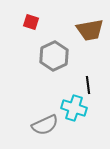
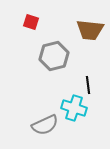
brown trapezoid: rotated 16 degrees clockwise
gray hexagon: rotated 12 degrees clockwise
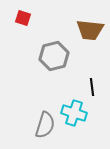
red square: moved 8 px left, 4 px up
black line: moved 4 px right, 2 px down
cyan cross: moved 5 px down
gray semicircle: rotated 48 degrees counterclockwise
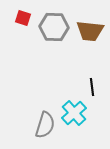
brown trapezoid: moved 1 px down
gray hexagon: moved 29 px up; rotated 16 degrees clockwise
cyan cross: rotated 30 degrees clockwise
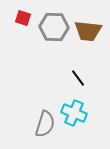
brown trapezoid: moved 2 px left
black line: moved 14 px left, 9 px up; rotated 30 degrees counterclockwise
cyan cross: rotated 25 degrees counterclockwise
gray semicircle: moved 1 px up
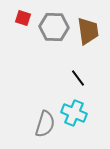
brown trapezoid: rotated 104 degrees counterclockwise
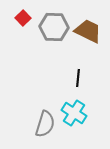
red square: rotated 28 degrees clockwise
brown trapezoid: rotated 56 degrees counterclockwise
black line: rotated 42 degrees clockwise
cyan cross: rotated 10 degrees clockwise
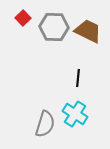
cyan cross: moved 1 px right, 1 px down
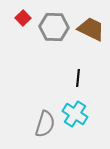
brown trapezoid: moved 3 px right, 2 px up
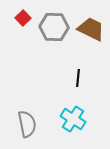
cyan cross: moved 2 px left, 5 px down
gray semicircle: moved 18 px left; rotated 28 degrees counterclockwise
